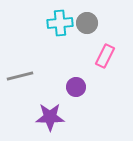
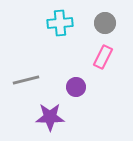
gray circle: moved 18 px right
pink rectangle: moved 2 px left, 1 px down
gray line: moved 6 px right, 4 px down
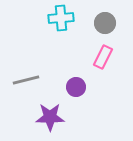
cyan cross: moved 1 px right, 5 px up
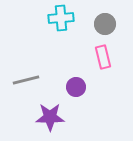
gray circle: moved 1 px down
pink rectangle: rotated 40 degrees counterclockwise
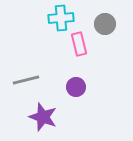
pink rectangle: moved 24 px left, 13 px up
purple star: moved 7 px left; rotated 20 degrees clockwise
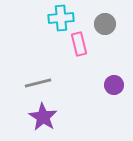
gray line: moved 12 px right, 3 px down
purple circle: moved 38 px right, 2 px up
purple star: rotated 12 degrees clockwise
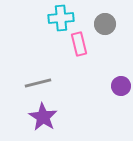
purple circle: moved 7 px right, 1 px down
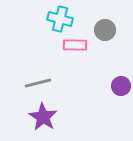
cyan cross: moved 1 px left, 1 px down; rotated 20 degrees clockwise
gray circle: moved 6 px down
pink rectangle: moved 4 px left, 1 px down; rotated 75 degrees counterclockwise
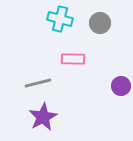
gray circle: moved 5 px left, 7 px up
pink rectangle: moved 2 px left, 14 px down
purple star: rotated 12 degrees clockwise
